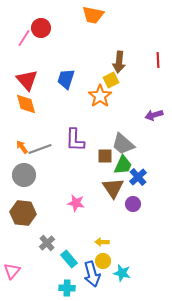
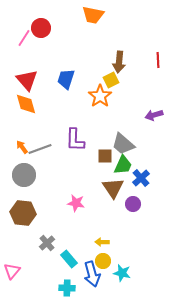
blue cross: moved 3 px right, 1 px down
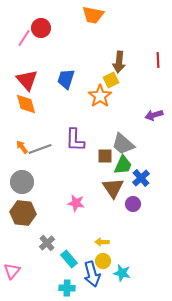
gray circle: moved 2 px left, 7 px down
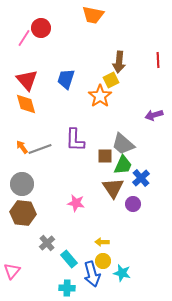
gray circle: moved 2 px down
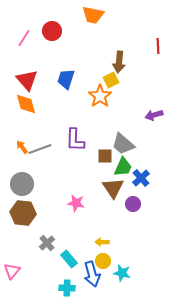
red circle: moved 11 px right, 3 px down
red line: moved 14 px up
green trapezoid: moved 2 px down
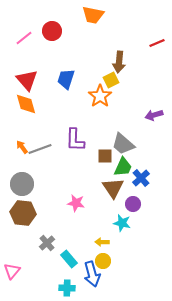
pink line: rotated 18 degrees clockwise
red line: moved 1 px left, 3 px up; rotated 70 degrees clockwise
cyan star: moved 50 px up
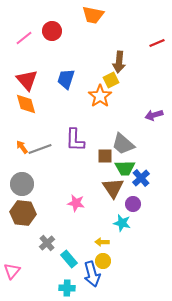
green trapezoid: moved 2 px right, 1 px down; rotated 65 degrees clockwise
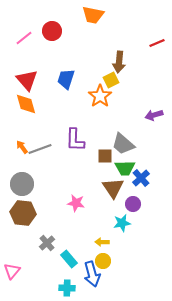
cyan star: rotated 24 degrees counterclockwise
